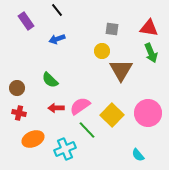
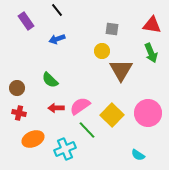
red triangle: moved 3 px right, 3 px up
cyan semicircle: rotated 16 degrees counterclockwise
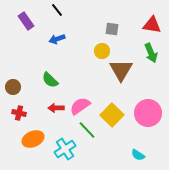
brown circle: moved 4 px left, 1 px up
cyan cross: rotated 10 degrees counterclockwise
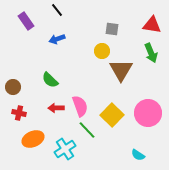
pink semicircle: rotated 105 degrees clockwise
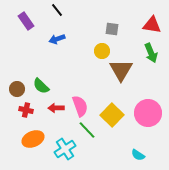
green semicircle: moved 9 px left, 6 px down
brown circle: moved 4 px right, 2 px down
red cross: moved 7 px right, 3 px up
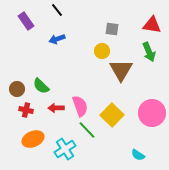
green arrow: moved 2 px left, 1 px up
pink circle: moved 4 px right
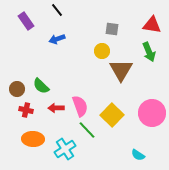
orange ellipse: rotated 25 degrees clockwise
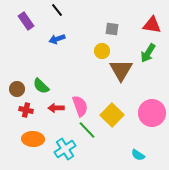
green arrow: moved 1 px left, 1 px down; rotated 54 degrees clockwise
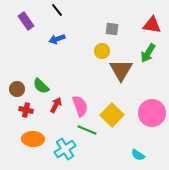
red arrow: moved 3 px up; rotated 119 degrees clockwise
green line: rotated 24 degrees counterclockwise
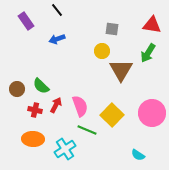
red cross: moved 9 px right
